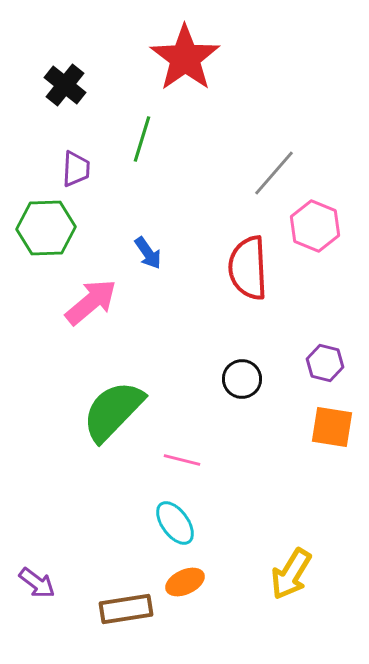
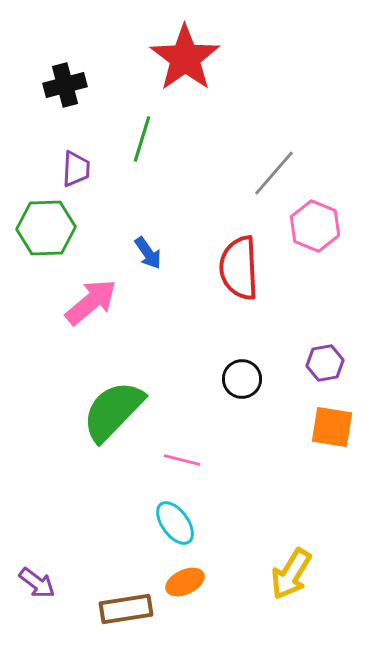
black cross: rotated 36 degrees clockwise
red semicircle: moved 9 px left
purple hexagon: rotated 24 degrees counterclockwise
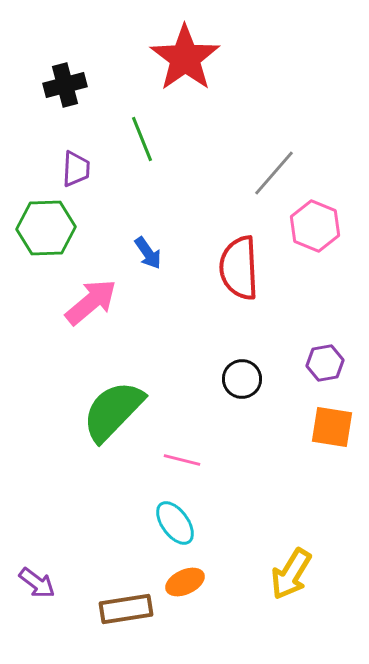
green line: rotated 39 degrees counterclockwise
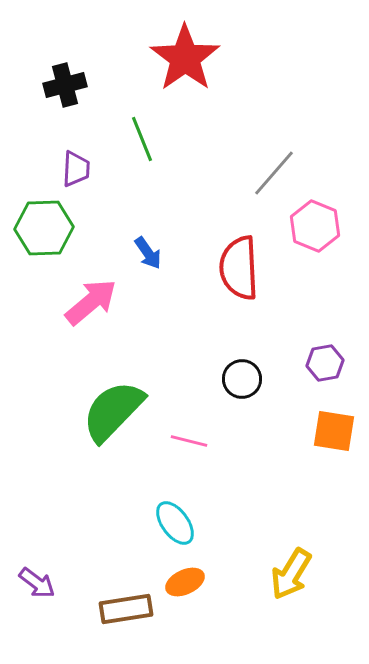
green hexagon: moved 2 px left
orange square: moved 2 px right, 4 px down
pink line: moved 7 px right, 19 px up
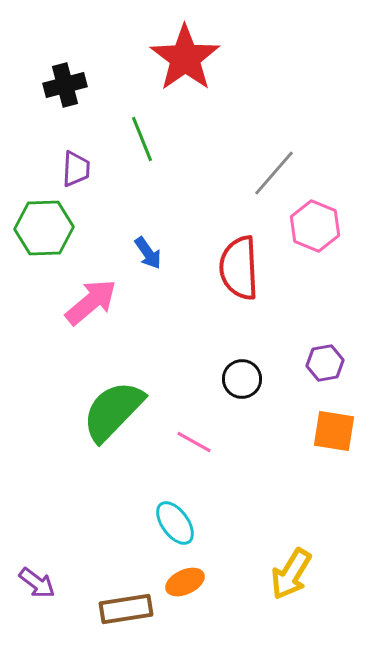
pink line: moved 5 px right, 1 px down; rotated 15 degrees clockwise
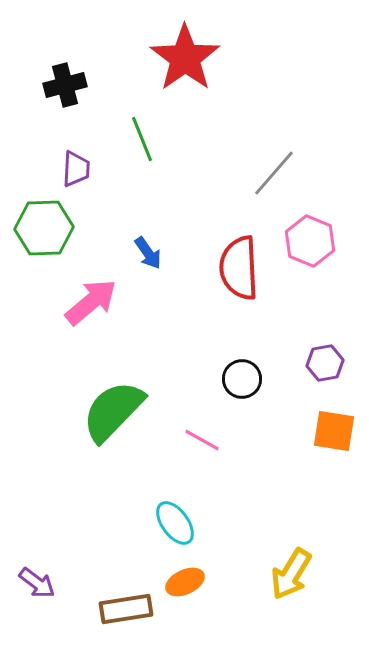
pink hexagon: moved 5 px left, 15 px down
pink line: moved 8 px right, 2 px up
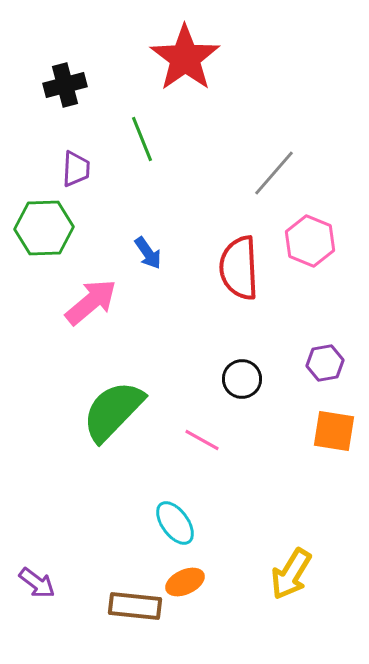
brown rectangle: moved 9 px right, 3 px up; rotated 15 degrees clockwise
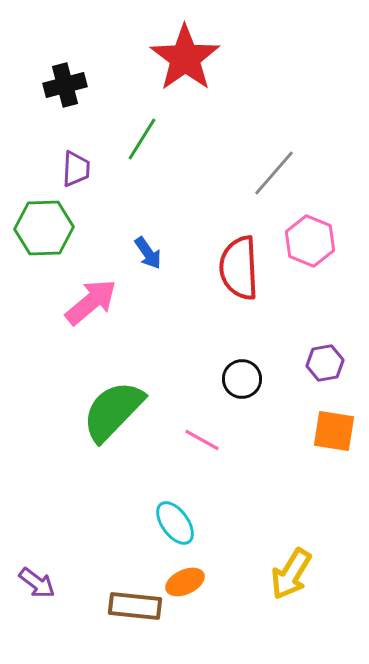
green line: rotated 54 degrees clockwise
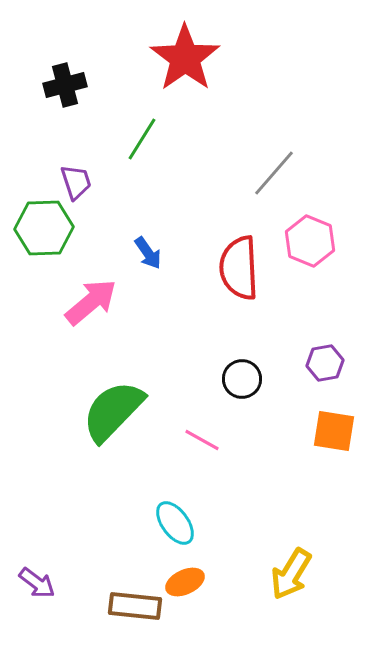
purple trapezoid: moved 13 px down; rotated 21 degrees counterclockwise
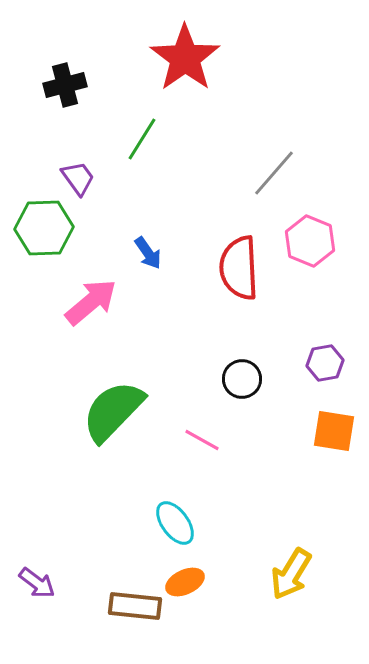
purple trapezoid: moved 2 px right, 4 px up; rotated 18 degrees counterclockwise
